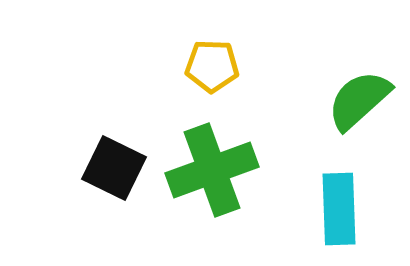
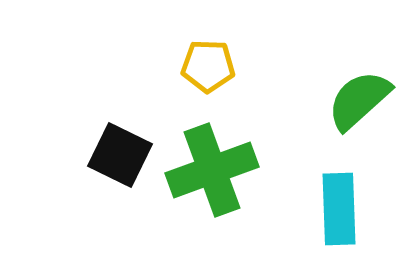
yellow pentagon: moved 4 px left
black square: moved 6 px right, 13 px up
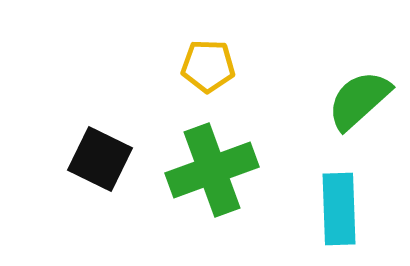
black square: moved 20 px left, 4 px down
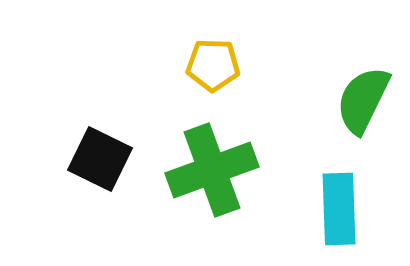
yellow pentagon: moved 5 px right, 1 px up
green semicircle: moved 4 px right; rotated 22 degrees counterclockwise
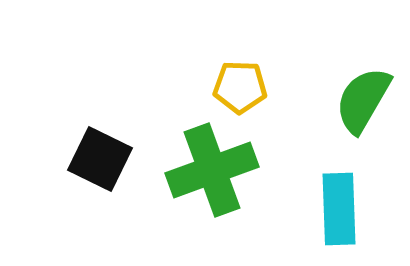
yellow pentagon: moved 27 px right, 22 px down
green semicircle: rotated 4 degrees clockwise
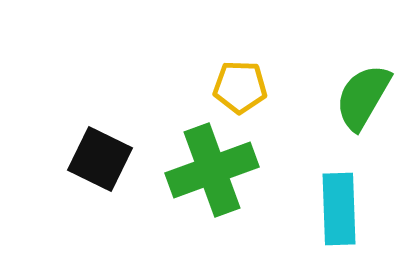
green semicircle: moved 3 px up
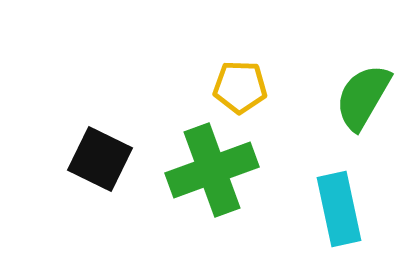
cyan rectangle: rotated 10 degrees counterclockwise
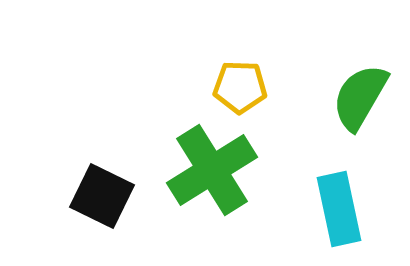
green semicircle: moved 3 px left
black square: moved 2 px right, 37 px down
green cross: rotated 12 degrees counterclockwise
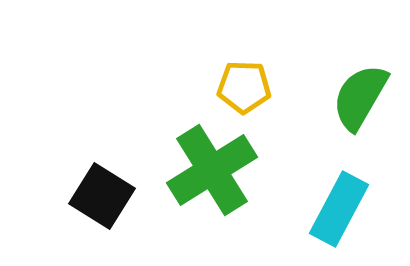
yellow pentagon: moved 4 px right
black square: rotated 6 degrees clockwise
cyan rectangle: rotated 40 degrees clockwise
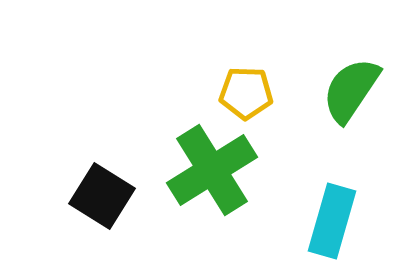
yellow pentagon: moved 2 px right, 6 px down
green semicircle: moved 9 px left, 7 px up; rotated 4 degrees clockwise
cyan rectangle: moved 7 px left, 12 px down; rotated 12 degrees counterclockwise
